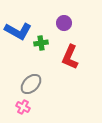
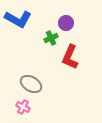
purple circle: moved 2 px right
blue L-shape: moved 12 px up
green cross: moved 10 px right, 5 px up; rotated 16 degrees counterclockwise
gray ellipse: rotated 75 degrees clockwise
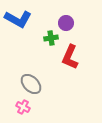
green cross: rotated 16 degrees clockwise
gray ellipse: rotated 15 degrees clockwise
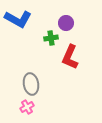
gray ellipse: rotated 35 degrees clockwise
pink cross: moved 4 px right; rotated 32 degrees clockwise
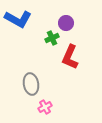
green cross: moved 1 px right; rotated 16 degrees counterclockwise
pink cross: moved 18 px right
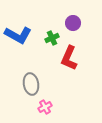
blue L-shape: moved 16 px down
purple circle: moved 7 px right
red L-shape: moved 1 px left, 1 px down
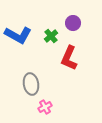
green cross: moved 1 px left, 2 px up; rotated 16 degrees counterclockwise
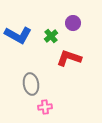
red L-shape: rotated 85 degrees clockwise
pink cross: rotated 24 degrees clockwise
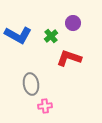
pink cross: moved 1 px up
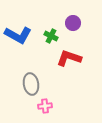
green cross: rotated 24 degrees counterclockwise
